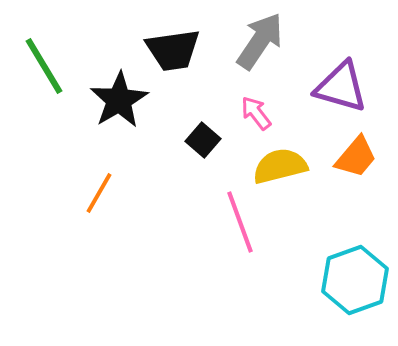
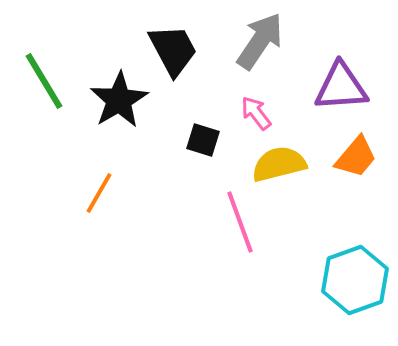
black trapezoid: rotated 110 degrees counterclockwise
green line: moved 15 px down
purple triangle: rotated 20 degrees counterclockwise
black square: rotated 24 degrees counterclockwise
yellow semicircle: moved 1 px left, 2 px up
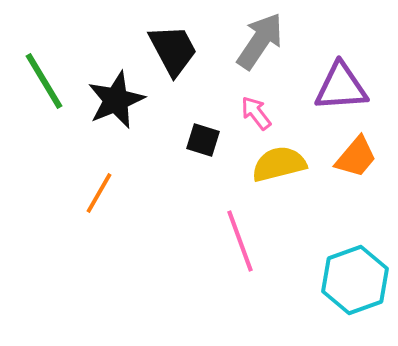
black star: moved 3 px left; rotated 8 degrees clockwise
pink line: moved 19 px down
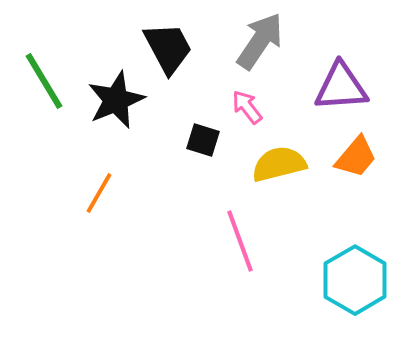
black trapezoid: moved 5 px left, 2 px up
pink arrow: moved 9 px left, 6 px up
cyan hexagon: rotated 10 degrees counterclockwise
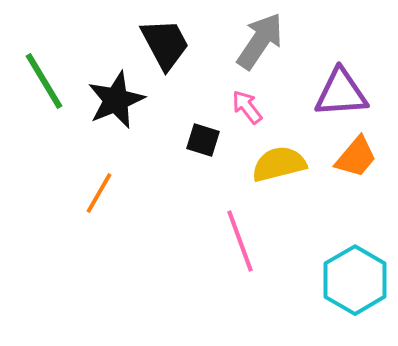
black trapezoid: moved 3 px left, 4 px up
purple triangle: moved 6 px down
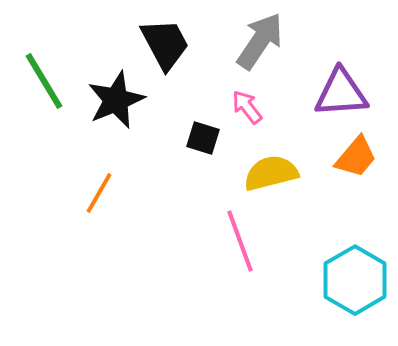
black square: moved 2 px up
yellow semicircle: moved 8 px left, 9 px down
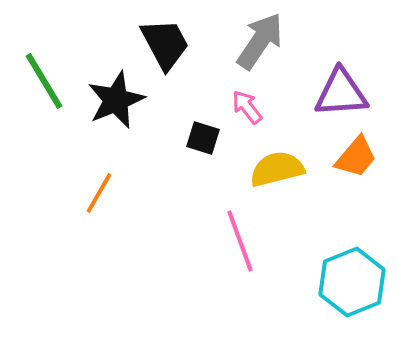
yellow semicircle: moved 6 px right, 4 px up
cyan hexagon: moved 3 px left, 2 px down; rotated 8 degrees clockwise
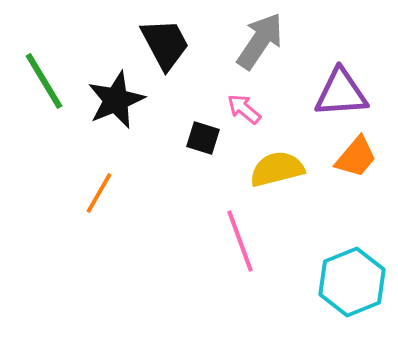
pink arrow: moved 3 px left, 2 px down; rotated 12 degrees counterclockwise
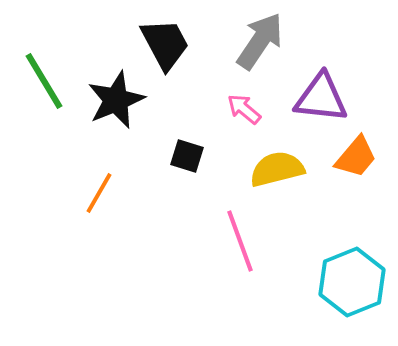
purple triangle: moved 20 px left, 5 px down; rotated 10 degrees clockwise
black square: moved 16 px left, 18 px down
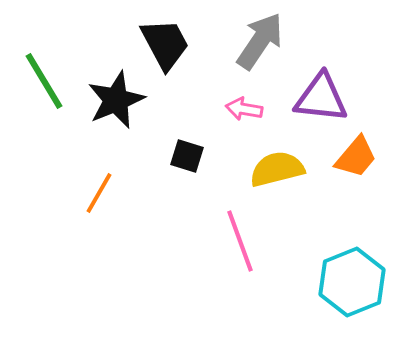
pink arrow: rotated 30 degrees counterclockwise
